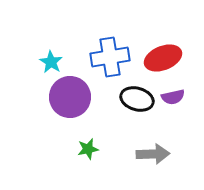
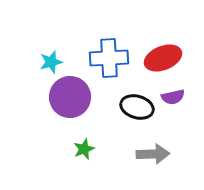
blue cross: moved 1 px left, 1 px down; rotated 6 degrees clockwise
cyan star: rotated 25 degrees clockwise
black ellipse: moved 8 px down
green star: moved 4 px left; rotated 10 degrees counterclockwise
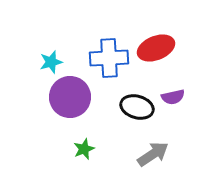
red ellipse: moved 7 px left, 10 px up
gray arrow: rotated 32 degrees counterclockwise
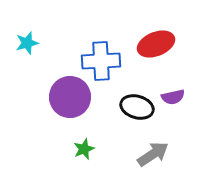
red ellipse: moved 4 px up
blue cross: moved 8 px left, 3 px down
cyan star: moved 24 px left, 19 px up
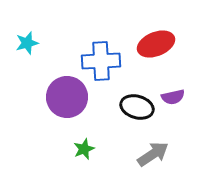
purple circle: moved 3 px left
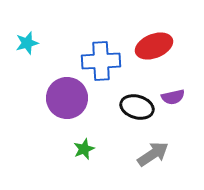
red ellipse: moved 2 px left, 2 px down
purple circle: moved 1 px down
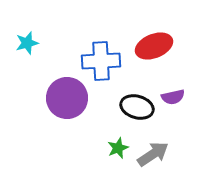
green star: moved 34 px right, 1 px up
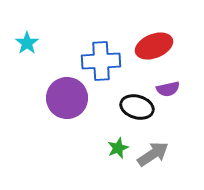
cyan star: rotated 20 degrees counterclockwise
purple semicircle: moved 5 px left, 8 px up
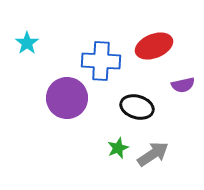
blue cross: rotated 6 degrees clockwise
purple semicircle: moved 15 px right, 4 px up
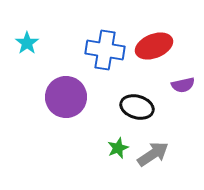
blue cross: moved 4 px right, 11 px up; rotated 6 degrees clockwise
purple circle: moved 1 px left, 1 px up
